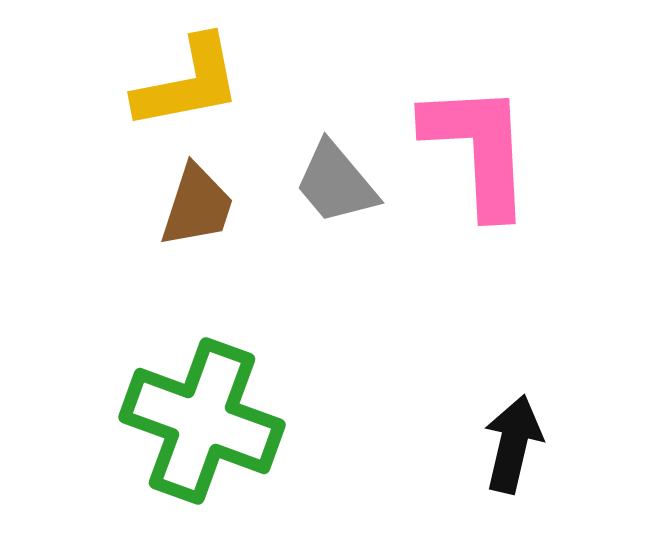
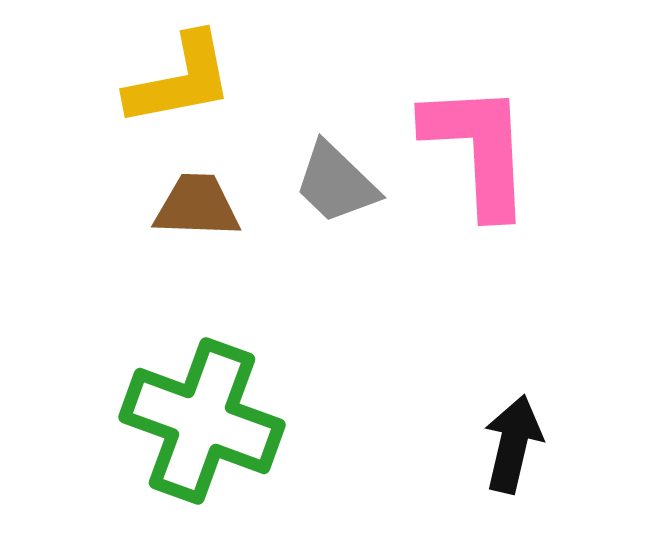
yellow L-shape: moved 8 px left, 3 px up
gray trapezoid: rotated 6 degrees counterclockwise
brown trapezoid: rotated 106 degrees counterclockwise
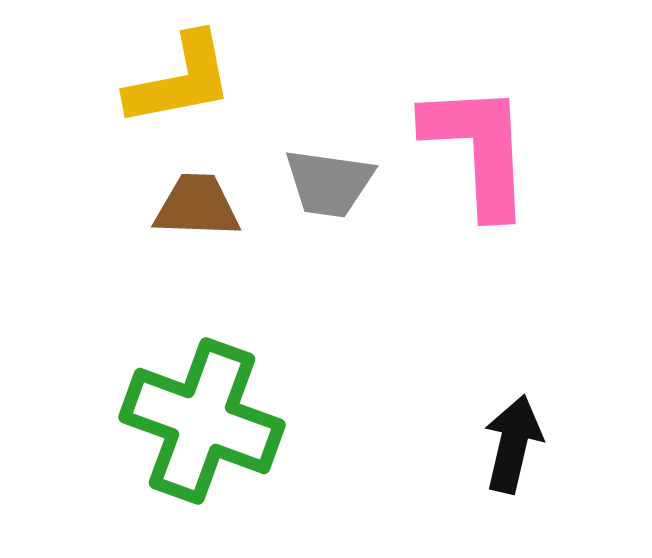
gray trapezoid: moved 7 px left; rotated 36 degrees counterclockwise
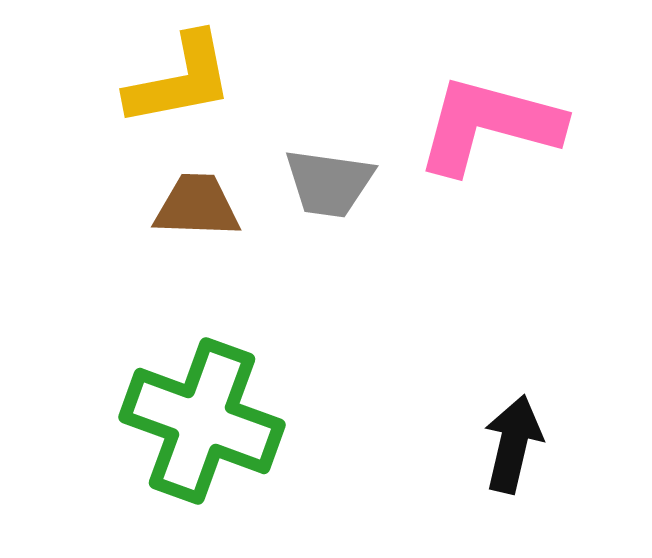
pink L-shape: moved 11 px right, 24 px up; rotated 72 degrees counterclockwise
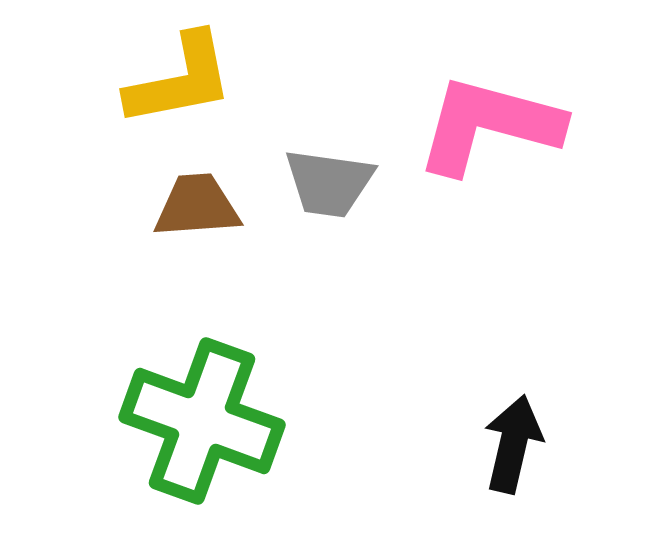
brown trapezoid: rotated 6 degrees counterclockwise
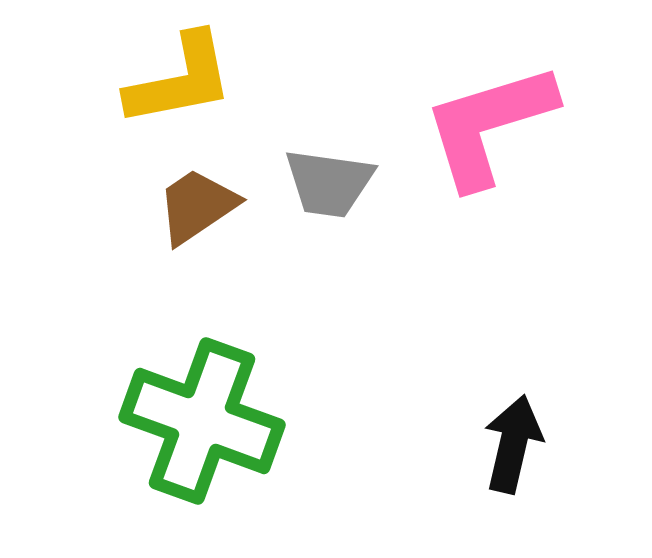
pink L-shape: rotated 32 degrees counterclockwise
brown trapezoid: rotated 30 degrees counterclockwise
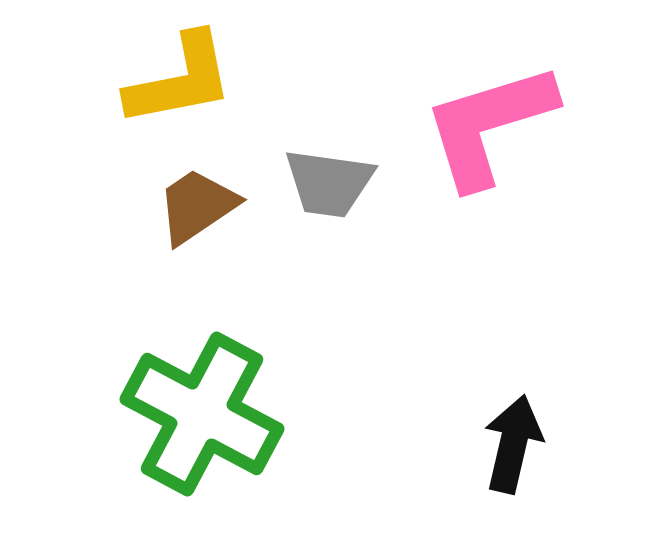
green cross: moved 7 px up; rotated 8 degrees clockwise
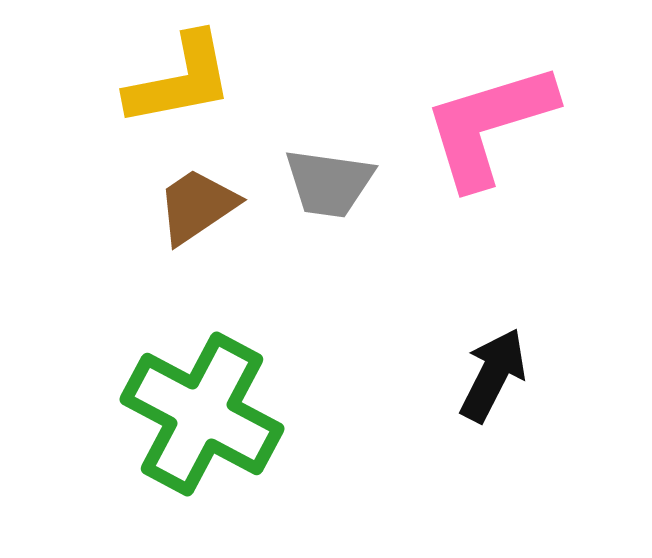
black arrow: moved 20 px left, 69 px up; rotated 14 degrees clockwise
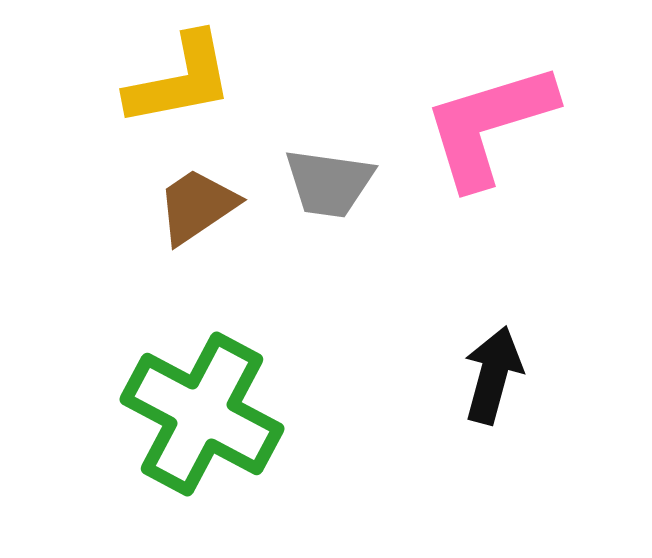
black arrow: rotated 12 degrees counterclockwise
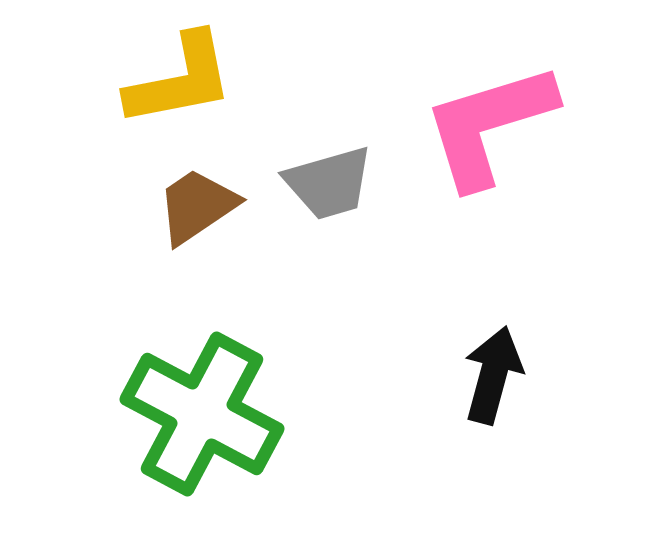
gray trapezoid: rotated 24 degrees counterclockwise
